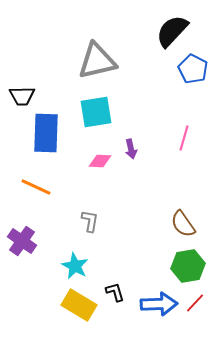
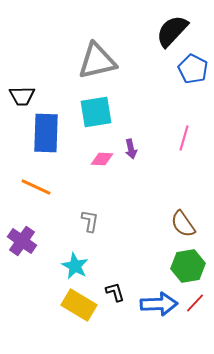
pink diamond: moved 2 px right, 2 px up
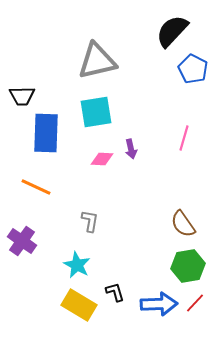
cyan star: moved 2 px right, 1 px up
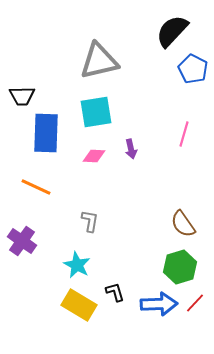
gray triangle: moved 2 px right
pink line: moved 4 px up
pink diamond: moved 8 px left, 3 px up
green hexagon: moved 8 px left, 1 px down; rotated 8 degrees counterclockwise
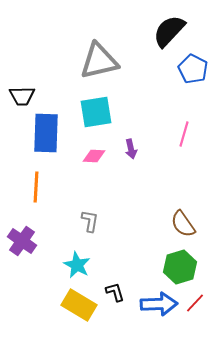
black semicircle: moved 3 px left
orange line: rotated 68 degrees clockwise
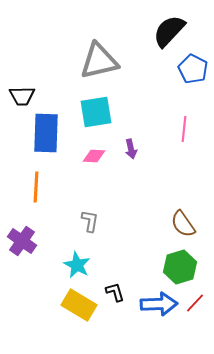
pink line: moved 5 px up; rotated 10 degrees counterclockwise
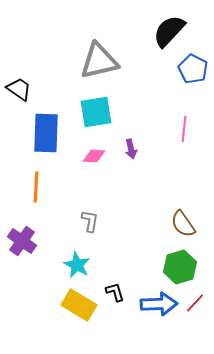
black trapezoid: moved 3 px left, 7 px up; rotated 144 degrees counterclockwise
